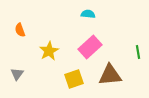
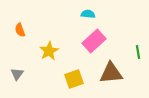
pink rectangle: moved 4 px right, 6 px up
brown triangle: moved 1 px right, 2 px up
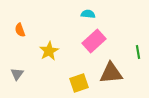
yellow square: moved 5 px right, 4 px down
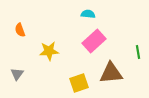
yellow star: rotated 24 degrees clockwise
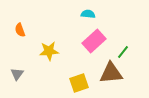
green line: moved 15 px left; rotated 48 degrees clockwise
